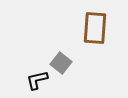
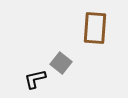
black L-shape: moved 2 px left, 1 px up
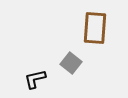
gray square: moved 10 px right
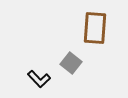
black L-shape: moved 4 px right; rotated 120 degrees counterclockwise
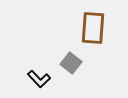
brown rectangle: moved 2 px left
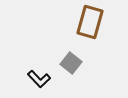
brown rectangle: moved 3 px left, 6 px up; rotated 12 degrees clockwise
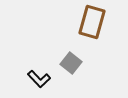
brown rectangle: moved 2 px right
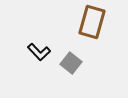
black L-shape: moved 27 px up
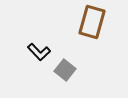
gray square: moved 6 px left, 7 px down
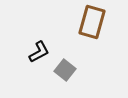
black L-shape: rotated 75 degrees counterclockwise
